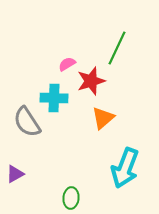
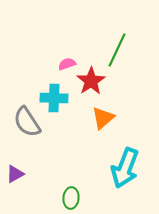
green line: moved 2 px down
pink semicircle: rotated 12 degrees clockwise
red star: rotated 16 degrees counterclockwise
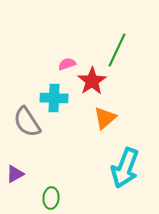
red star: moved 1 px right
orange triangle: moved 2 px right
green ellipse: moved 20 px left
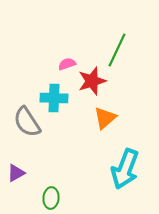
red star: rotated 16 degrees clockwise
cyan arrow: moved 1 px down
purple triangle: moved 1 px right, 1 px up
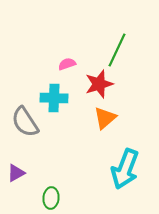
red star: moved 7 px right, 3 px down
gray semicircle: moved 2 px left
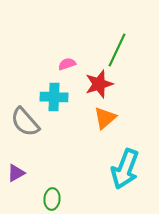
cyan cross: moved 1 px up
gray semicircle: rotated 8 degrees counterclockwise
green ellipse: moved 1 px right, 1 px down
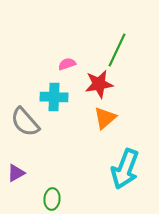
red star: rotated 8 degrees clockwise
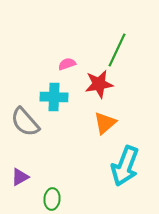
orange triangle: moved 5 px down
cyan arrow: moved 3 px up
purple triangle: moved 4 px right, 4 px down
